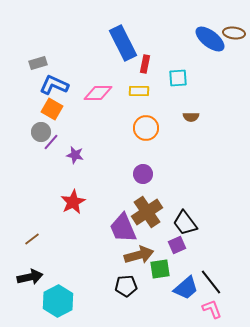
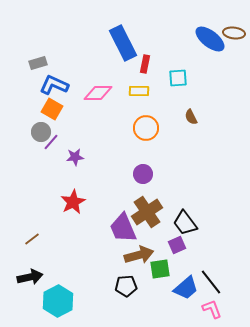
brown semicircle: rotated 63 degrees clockwise
purple star: moved 2 px down; rotated 18 degrees counterclockwise
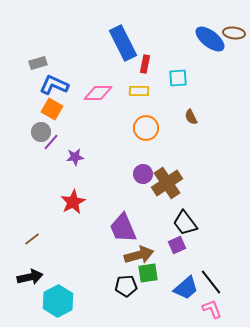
brown cross: moved 20 px right, 29 px up
green square: moved 12 px left, 4 px down
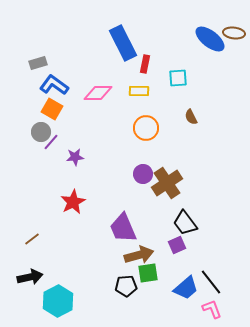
blue L-shape: rotated 12 degrees clockwise
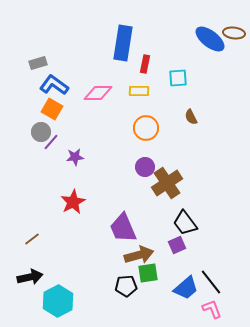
blue rectangle: rotated 36 degrees clockwise
purple circle: moved 2 px right, 7 px up
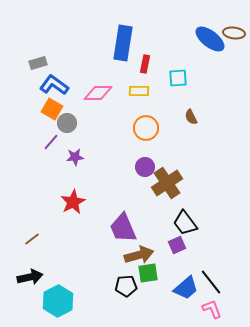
gray circle: moved 26 px right, 9 px up
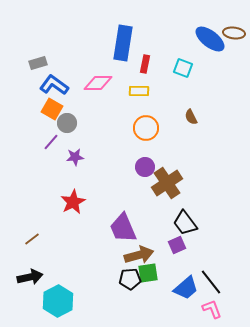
cyan square: moved 5 px right, 10 px up; rotated 24 degrees clockwise
pink diamond: moved 10 px up
black pentagon: moved 4 px right, 7 px up
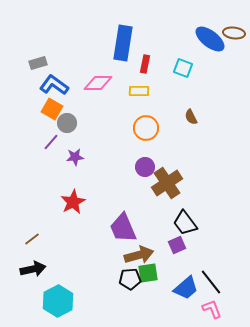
black arrow: moved 3 px right, 8 px up
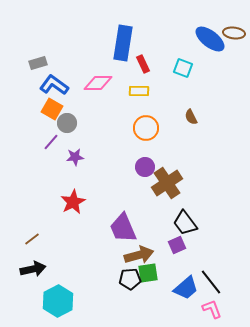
red rectangle: moved 2 px left; rotated 36 degrees counterclockwise
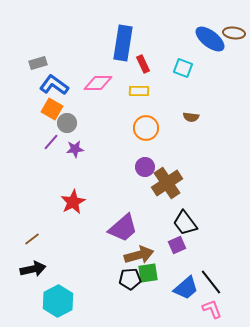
brown semicircle: rotated 56 degrees counterclockwise
purple star: moved 8 px up
purple trapezoid: rotated 108 degrees counterclockwise
